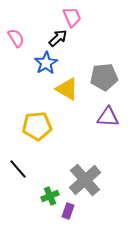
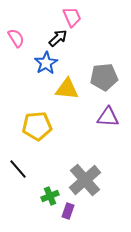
yellow triangle: rotated 25 degrees counterclockwise
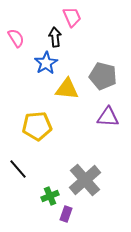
black arrow: moved 3 px left, 1 px up; rotated 54 degrees counterclockwise
gray pentagon: moved 1 px left, 1 px up; rotated 20 degrees clockwise
purple rectangle: moved 2 px left, 3 px down
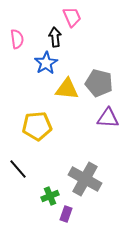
pink semicircle: moved 1 px right, 1 px down; rotated 24 degrees clockwise
gray pentagon: moved 4 px left, 7 px down
purple triangle: moved 1 px down
gray cross: moved 1 px up; rotated 20 degrees counterclockwise
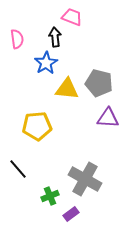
pink trapezoid: rotated 45 degrees counterclockwise
purple rectangle: moved 5 px right; rotated 35 degrees clockwise
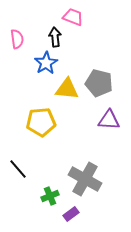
pink trapezoid: moved 1 px right
purple triangle: moved 1 px right, 2 px down
yellow pentagon: moved 4 px right, 4 px up
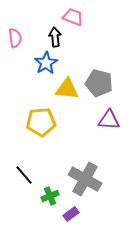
pink semicircle: moved 2 px left, 1 px up
black line: moved 6 px right, 6 px down
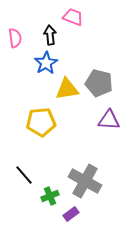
black arrow: moved 5 px left, 2 px up
yellow triangle: rotated 15 degrees counterclockwise
gray cross: moved 2 px down
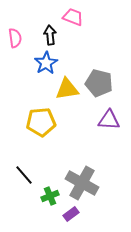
gray cross: moved 3 px left, 2 px down
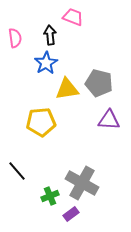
black line: moved 7 px left, 4 px up
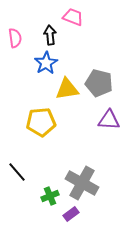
black line: moved 1 px down
